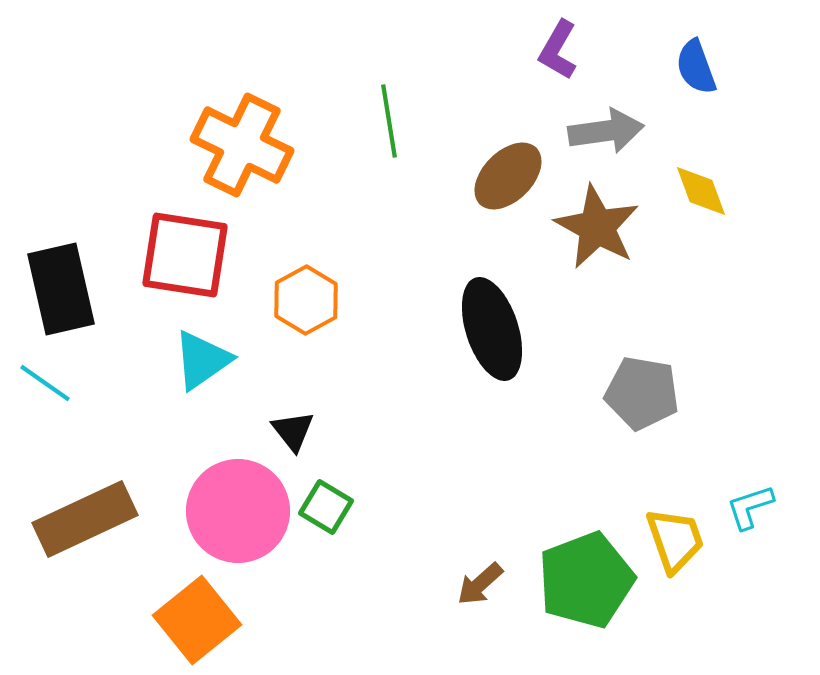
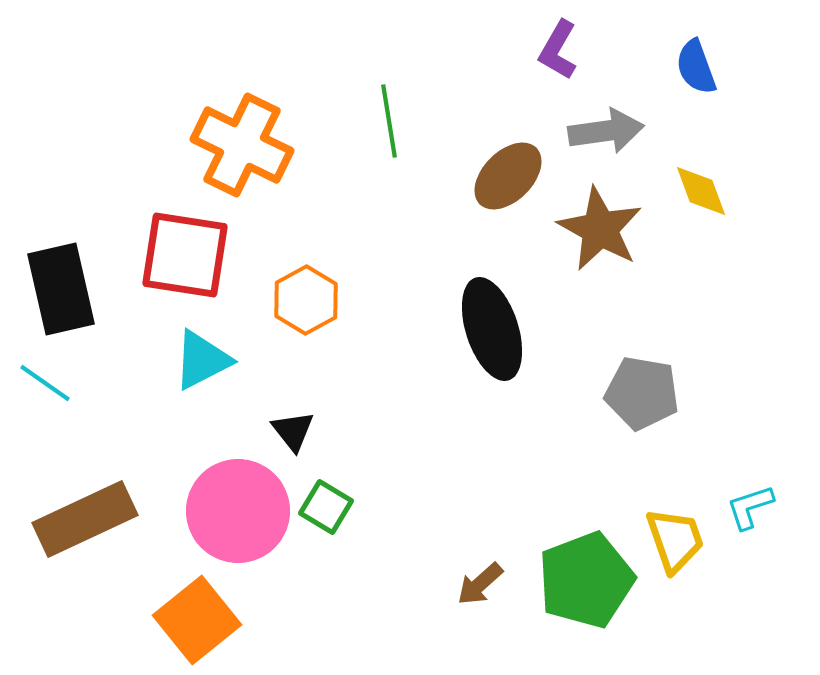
brown star: moved 3 px right, 2 px down
cyan triangle: rotated 8 degrees clockwise
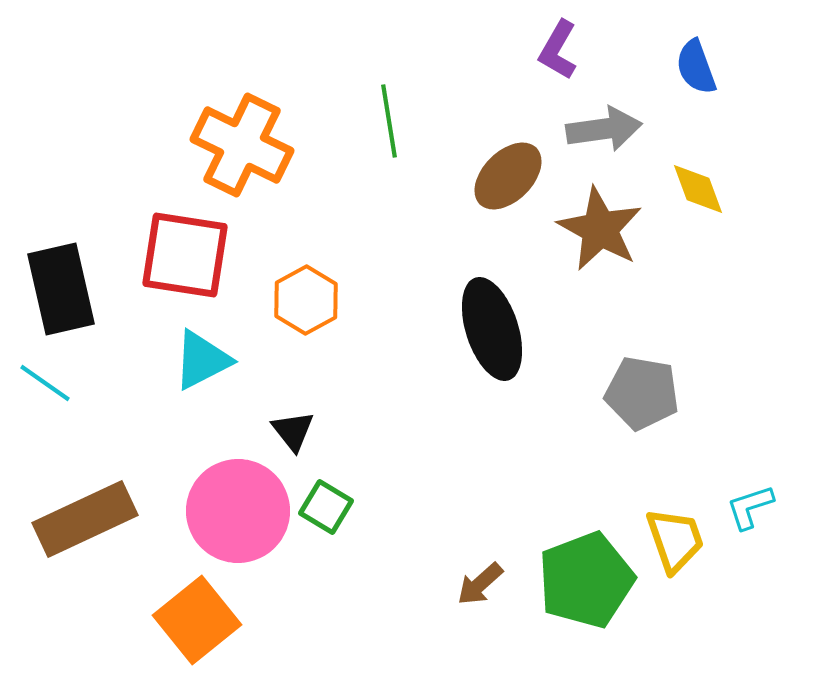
gray arrow: moved 2 px left, 2 px up
yellow diamond: moved 3 px left, 2 px up
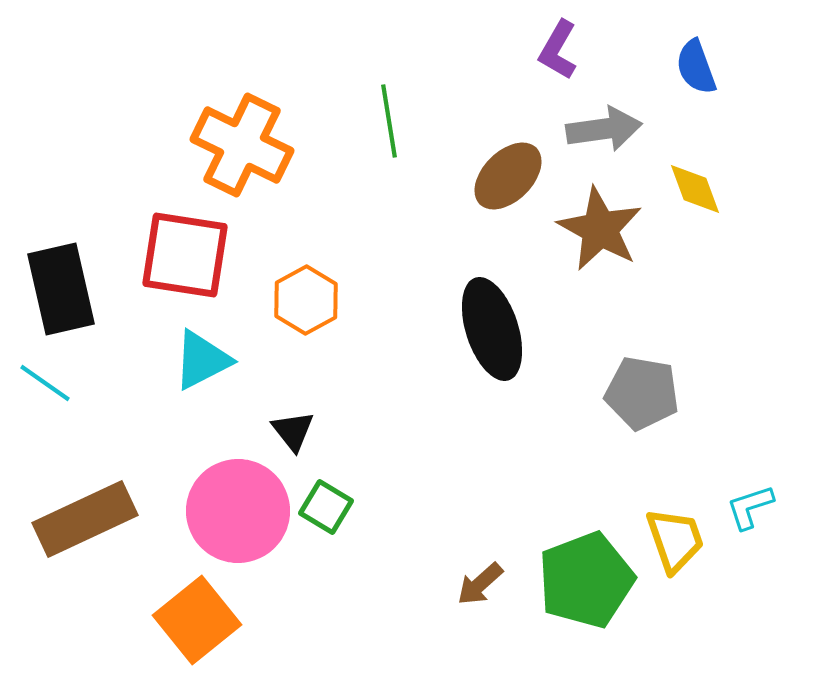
yellow diamond: moved 3 px left
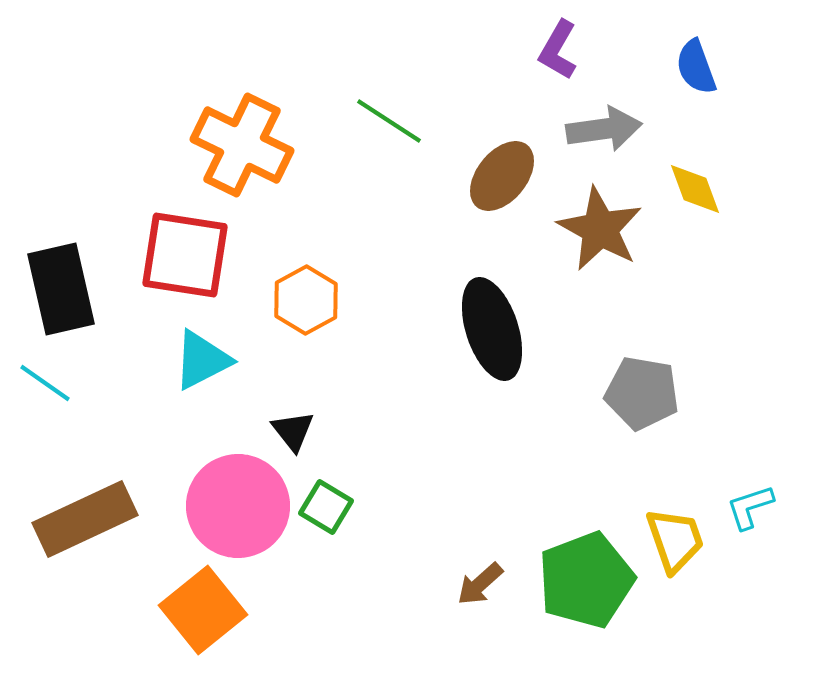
green line: rotated 48 degrees counterclockwise
brown ellipse: moved 6 px left; rotated 6 degrees counterclockwise
pink circle: moved 5 px up
orange square: moved 6 px right, 10 px up
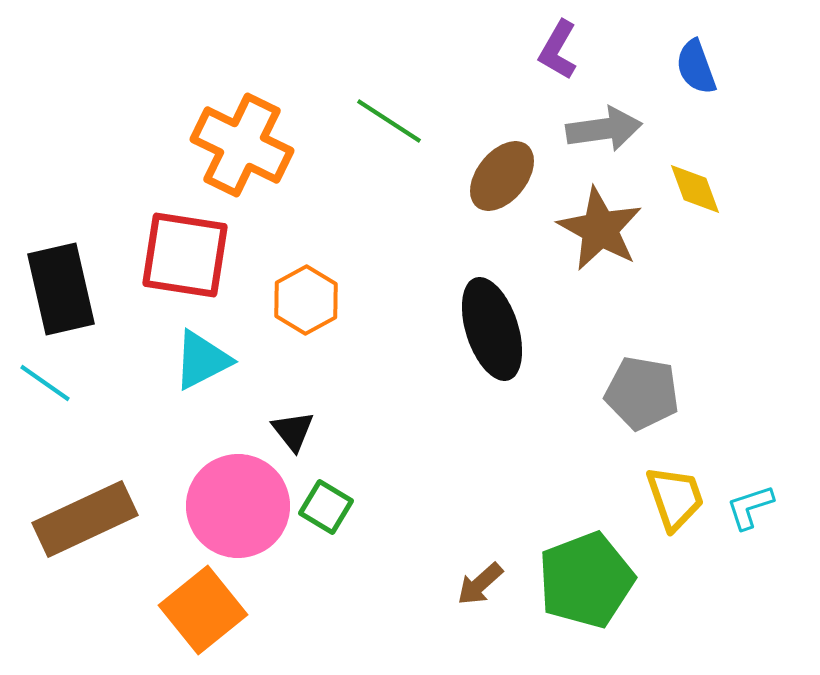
yellow trapezoid: moved 42 px up
